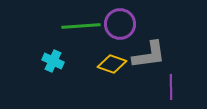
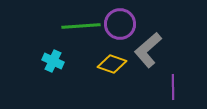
gray L-shape: moved 1 px left, 5 px up; rotated 147 degrees clockwise
purple line: moved 2 px right
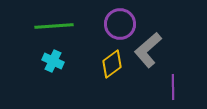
green line: moved 27 px left
yellow diamond: rotated 56 degrees counterclockwise
